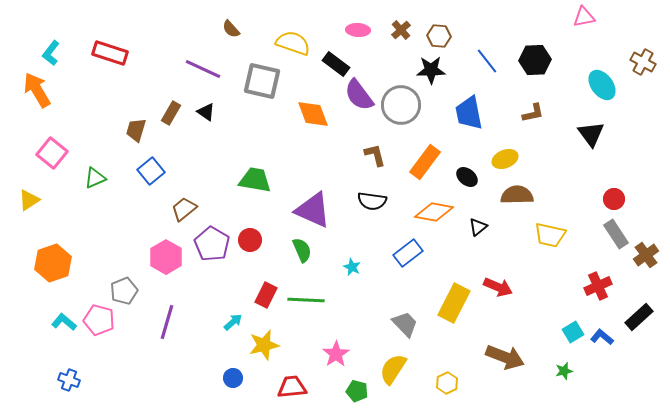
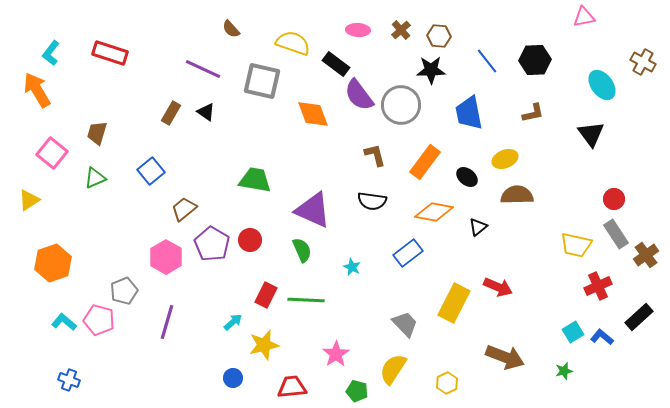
brown trapezoid at (136, 130): moved 39 px left, 3 px down
yellow trapezoid at (550, 235): moved 26 px right, 10 px down
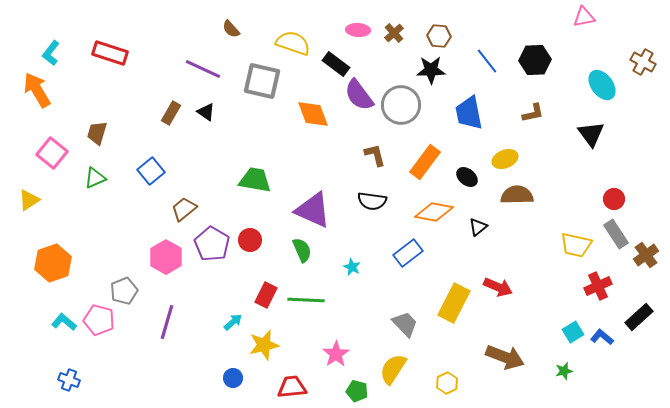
brown cross at (401, 30): moved 7 px left, 3 px down
